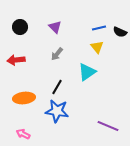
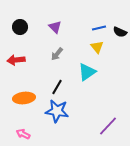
purple line: rotated 70 degrees counterclockwise
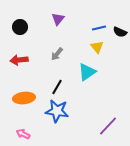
purple triangle: moved 3 px right, 8 px up; rotated 24 degrees clockwise
red arrow: moved 3 px right
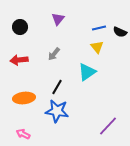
gray arrow: moved 3 px left
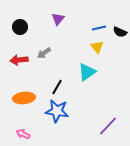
gray arrow: moved 10 px left, 1 px up; rotated 16 degrees clockwise
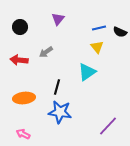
gray arrow: moved 2 px right, 1 px up
red arrow: rotated 12 degrees clockwise
black line: rotated 14 degrees counterclockwise
blue star: moved 3 px right, 1 px down
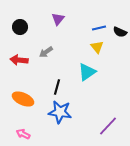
orange ellipse: moved 1 px left, 1 px down; rotated 30 degrees clockwise
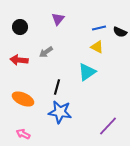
yellow triangle: rotated 24 degrees counterclockwise
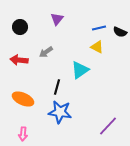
purple triangle: moved 1 px left
cyan triangle: moved 7 px left, 2 px up
pink arrow: rotated 112 degrees counterclockwise
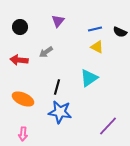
purple triangle: moved 1 px right, 2 px down
blue line: moved 4 px left, 1 px down
cyan triangle: moved 9 px right, 8 px down
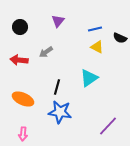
black semicircle: moved 6 px down
